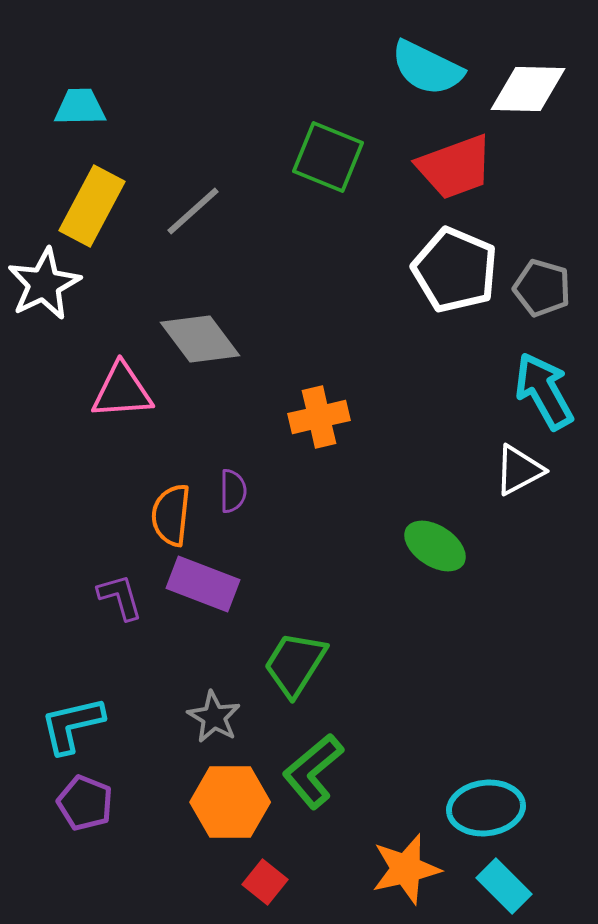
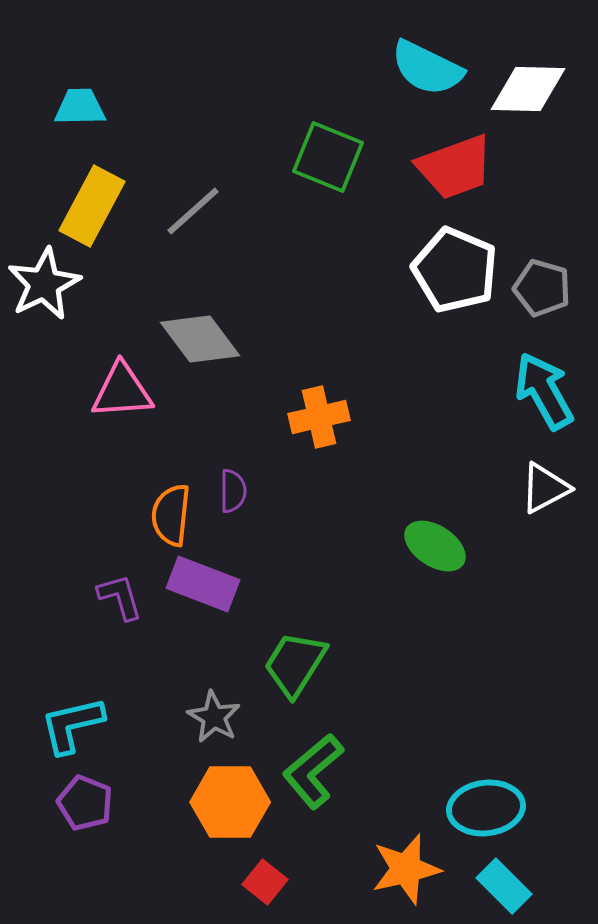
white triangle: moved 26 px right, 18 px down
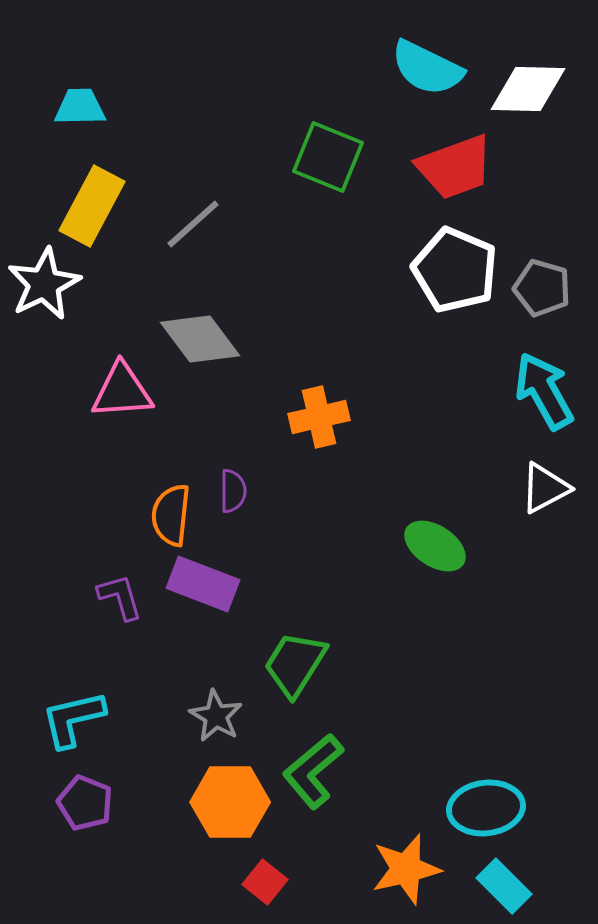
gray line: moved 13 px down
gray star: moved 2 px right, 1 px up
cyan L-shape: moved 1 px right, 6 px up
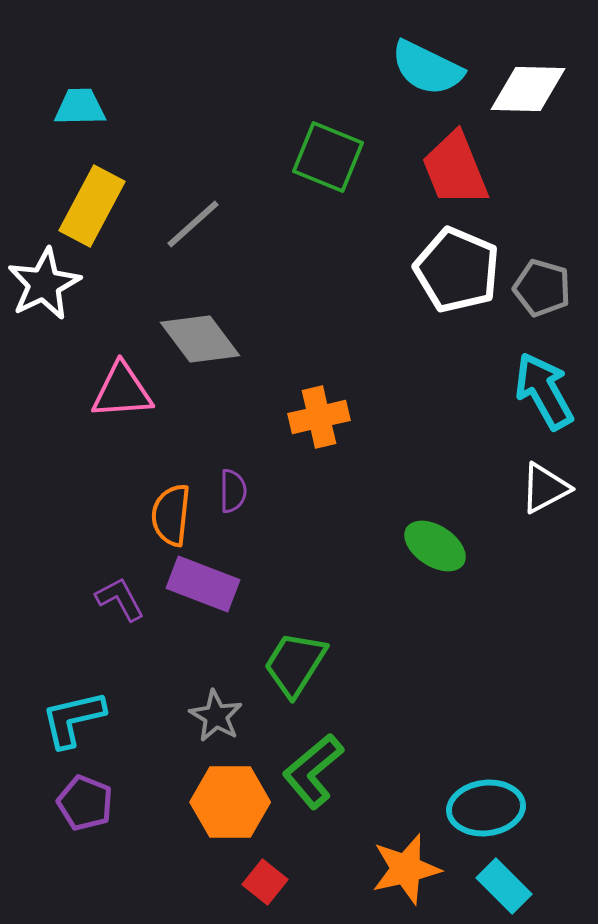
red trapezoid: moved 2 px down; rotated 88 degrees clockwise
white pentagon: moved 2 px right
purple L-shape: moved 2 px down; rotated 12 degrees counterclockwise
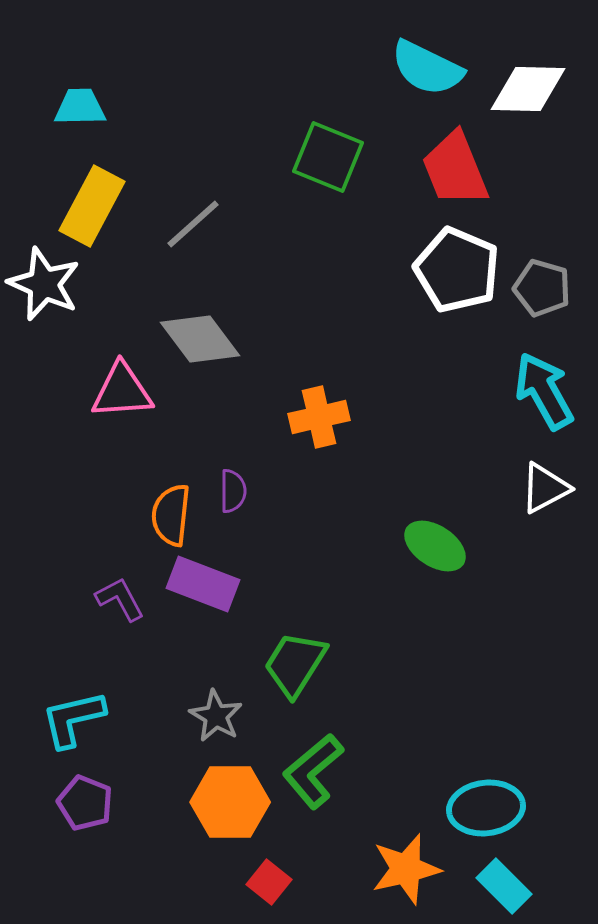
white star: rotated 22 degrees counterclockwise
red square: moved 4 px right
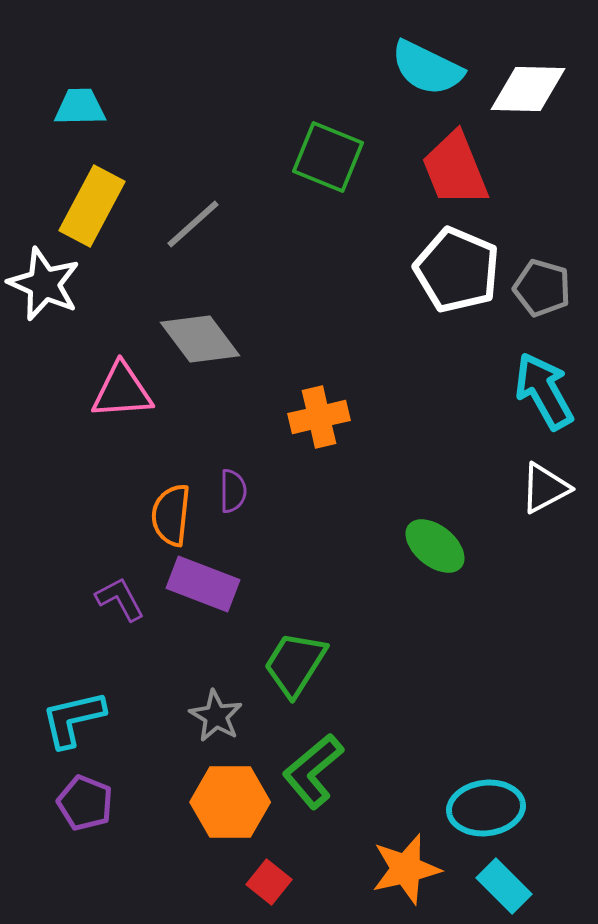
green ellipse: rotated 6 degrees clockwise
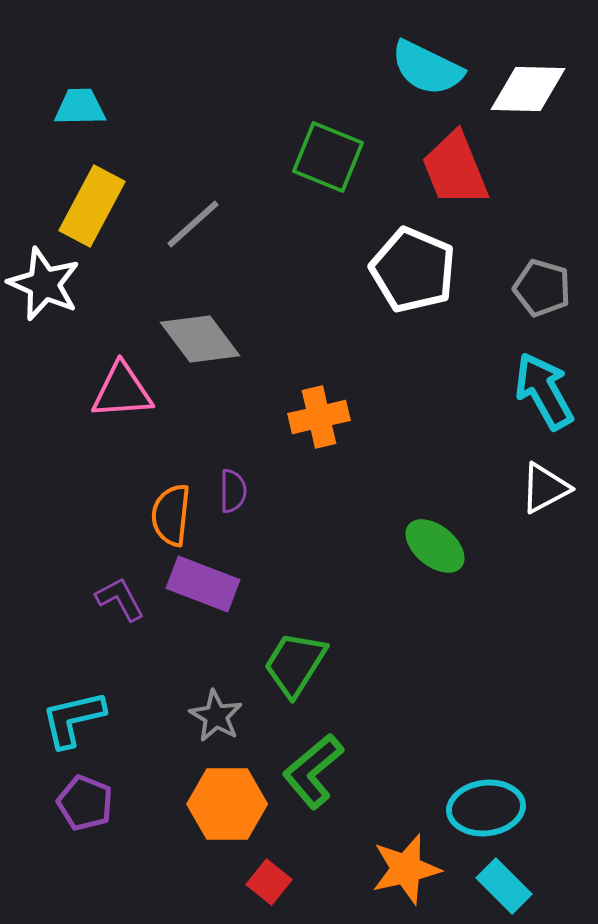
white pentagon: moved 44 px left
orange hexagon: moved 3 px left, 2 px down
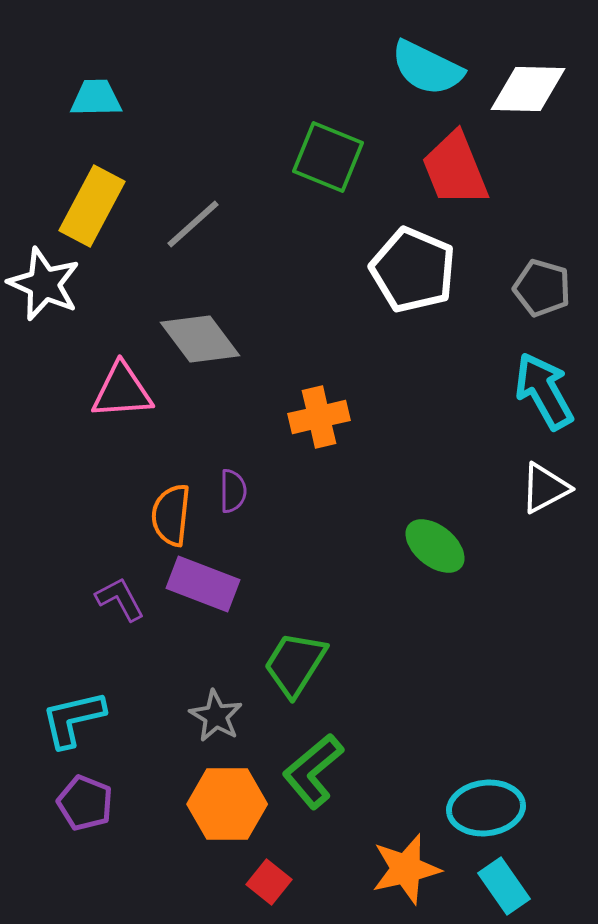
cyan trapezoid: moved 16 px right, 9 px up
cyan rectangle: rotated 10 degrees clockwise
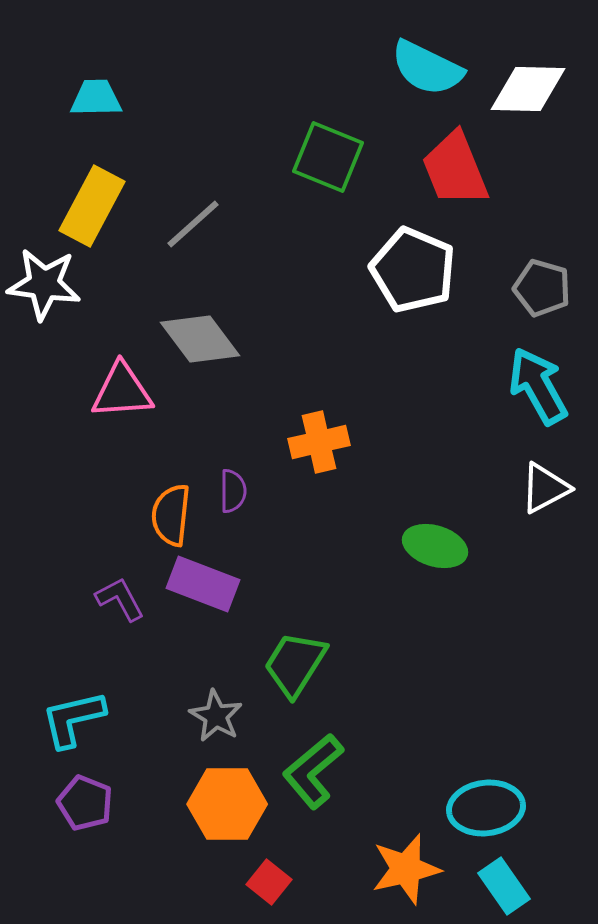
white star: rotated 16 degrees counterclockwise
cyan arrow: moved 6 px left, 5 px up
orange cross: moved 25 px down
green ellipse: rotated 22 degrees counterclockwise
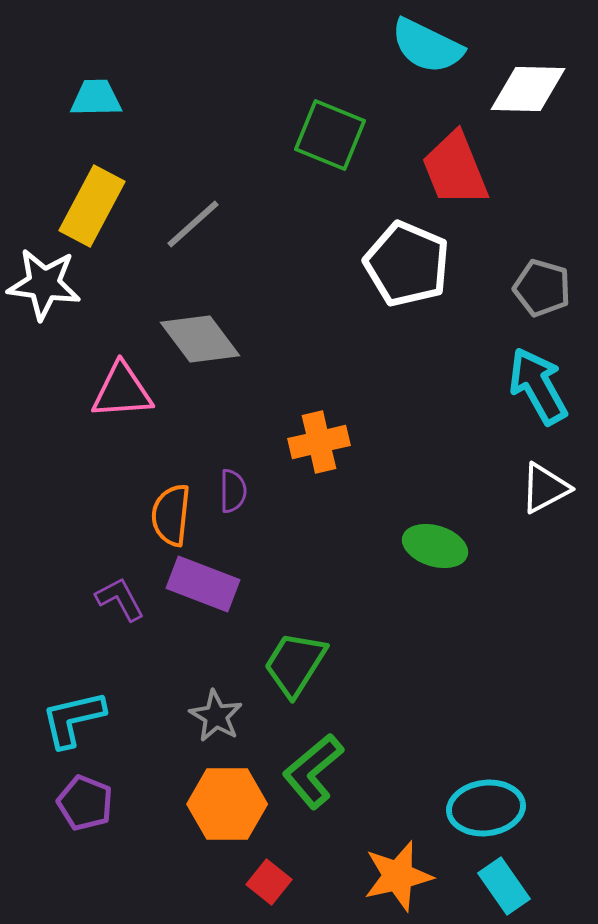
cyan semicircle: moved 22 px up
green square: moved 2 px right, 22 px up
white pentagon: moved 6 px left, 6 px up
orange star: moved 8 px left, 7 px down
